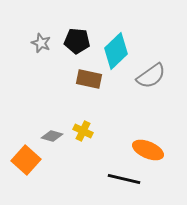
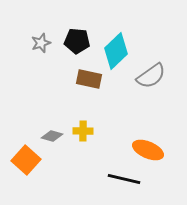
gray star: rotated 30 degrees clockwise
yellow cross: rotated 24 degrees counterclockwise
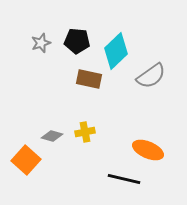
yellow cross: moved 2 px right, 1 px down; rotated 12 degrees counterclockwise
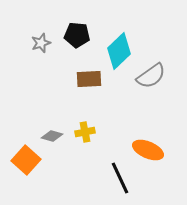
black pentagon: moved 6 px up
cyan diamond: moved 3 px right
brown rectangle: rotated 15 degrees counterclockwise
black line: moved 4 px left, 1 px up; rotated 52 degrees clockwise
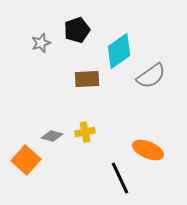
black pentagon: moved 5 px up; rotated 25 degrees counterclockwise
cyan diamond: rotated 9 degrees clockwise
brown rectangle: moved 2 px left
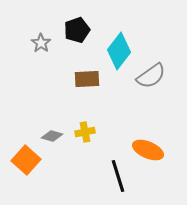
gray star: rotated 18 degrees counterclockwise
cyan diamond: rotated 18 degrees counterclockwise
black line: moved 2 px left, 2 px up; rotated 8 degrees clockwise
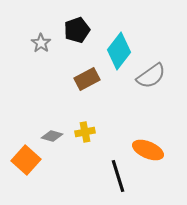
brown rectangle: rotated 25 degrees counterclockwise
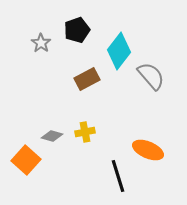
gray semicircle: rotated 96 degrees counterclockwise
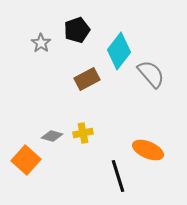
gray semicircle: moved 2 px up
yellow cross: moved 2 px left, 1 px down
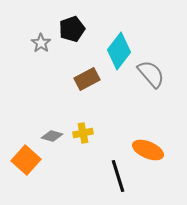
black pentagon: moved 5 px left, 1 px up
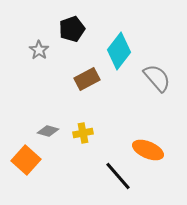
gray star: moved 2 px left, 7 px down
gray semicircle: moved 6 px right, 4 px down
gray diamond: moved 4 px left, 5 px up
black line: rotated 24 degrees counterclockwise
